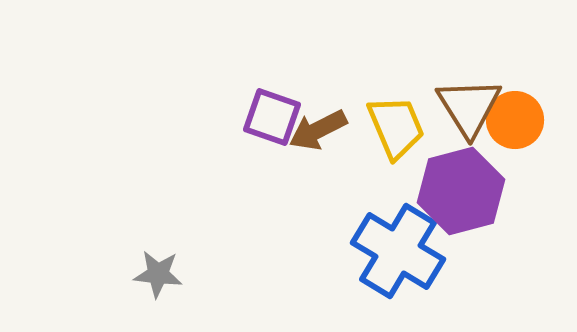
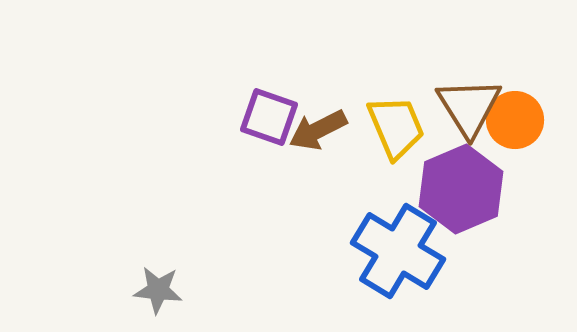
purple square: moved 3 px left
purple hexagon: moved 2 px up; rotated 8 degrees counterclockwise
gray star: moved 16 px down
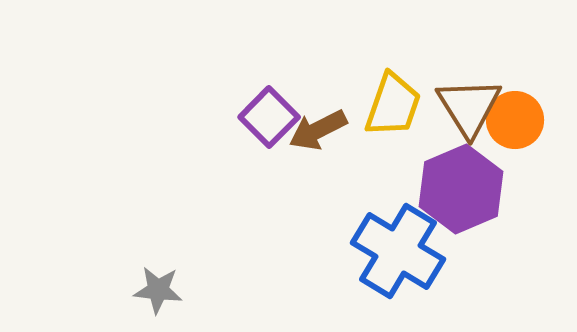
purple square: rotated 26 degrees clockwise
yellow trapezoid: moved 3 px left, 22 px up; rotated 42 degrees clockwise
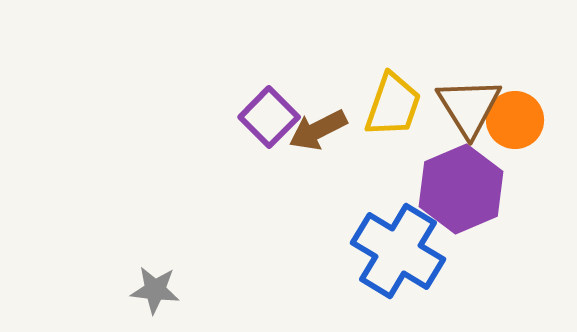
gray star: moved 3 px left
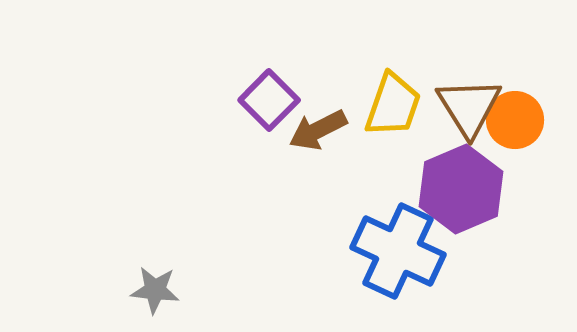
purple square: moved 17 px up
blue cross: rotated 6 degrees counterclockwise
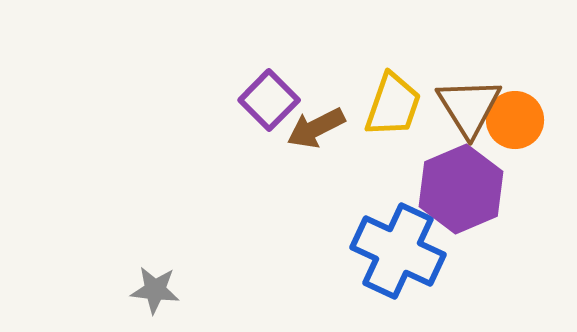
brown arrow: moved 2 px left, 2 px up
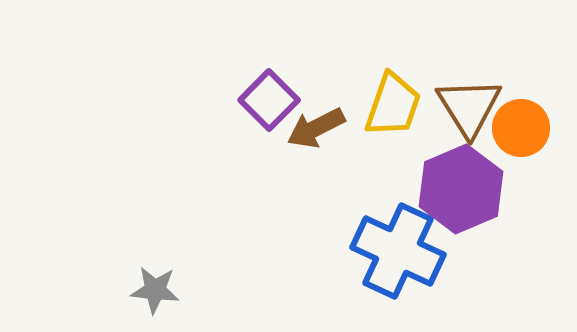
orange circle: moved 6 px right, 8 px down
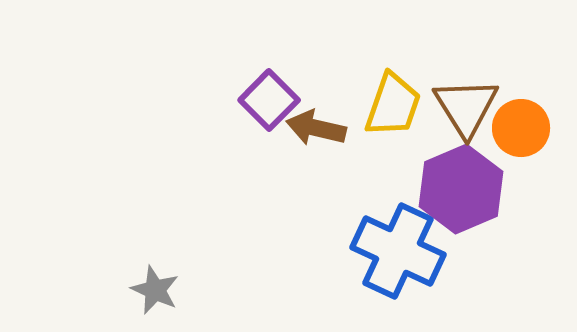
brown triangle: moved 3 px left
brown arrow: rotated 40 degrees clockwise
gray star: rotated 18 degrees clockwise
